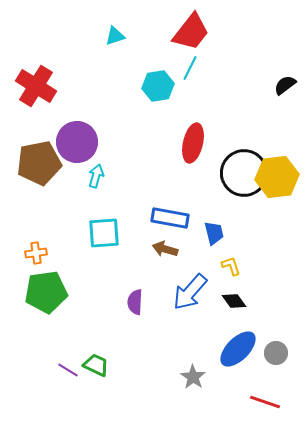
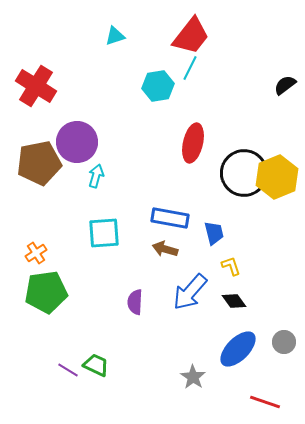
red trapezoid: moved 4 px down
yellow hexagon: rotated 15 degrees counterclockwise
orange cross: rotated 25 degrees counterclockwise
gray circle: moved 8 px right, 11 px up
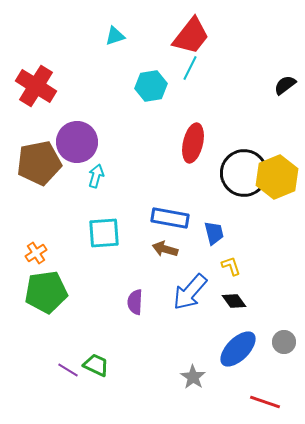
cyan hexagon: moved 7 px left
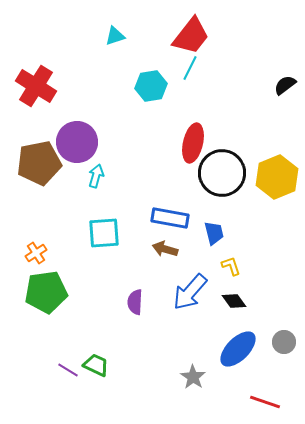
black circle: moved 22 px left
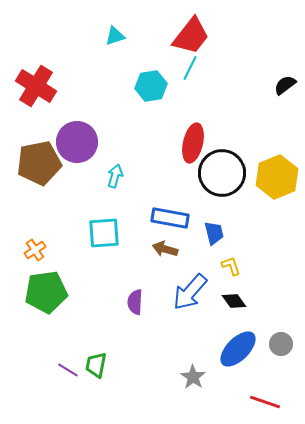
cyan arrow: moved 19 px right
orange cross: moved 1 px left, 3 px up
gray circle: moved 3 px left, 2 px down
green trapezoid: rotated 104 degrees counterclockwise
